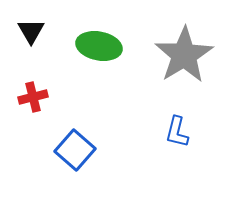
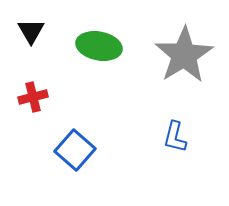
blue L-shape: moved 2 px left, 5 px down
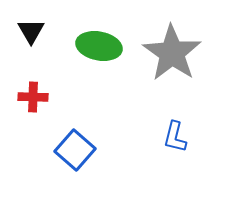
gray star: moved 12 px left, 2 px up; rotated 6 degrees counterclockwise
red cross: rotated 16 degrees clockwise
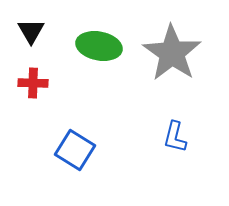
red cross: moved 14 px up
blue square: rotated 9 degrees counterclockwise
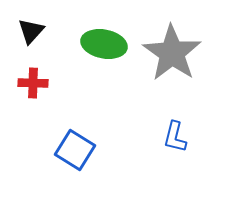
black triangle: rotated 12 degrees clockwise
green ellipse: moved 5 px right, 2 px up
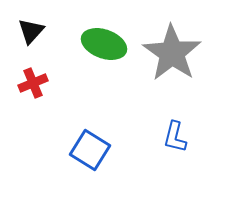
green ellipse: rotated 9 degrees clockwise
red cross: rotated 24 degrees counterclockwise
blue square: moved 15 px right
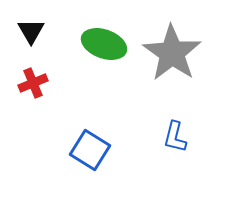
black triangle: rotated 12 degrees counterclockwise
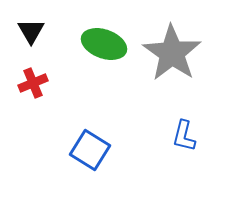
blue L-shape: moved 9 px right, 1 px up
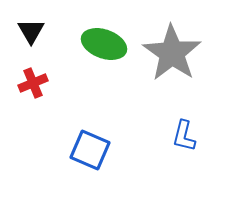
blue square: rotated 9 degrees counterclockwise
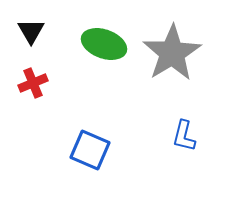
gray star: rotated 6 degrees clockwise
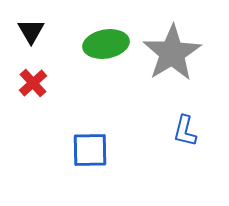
green ellipse: moved 2 px right; rotated 30 degrees counterclockwise
red cross: rotated 20 degrees counterclockwise
blue L-shape: moved 1 px right, 5 px up
blue square: rotated 24 degrees counterclockwise
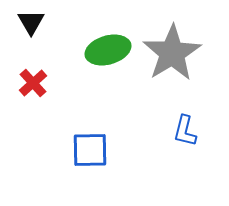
black triangle: moved 9 px up
green ellipse: moved 2 px right, 6 px down; rotated 6 degrees counterclockwise
